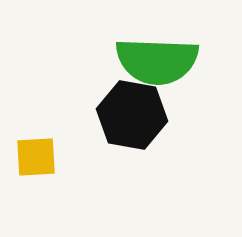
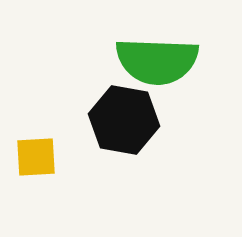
black hexagon: moved 8 px left, 5 px down
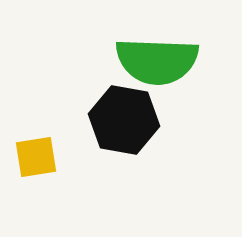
yellow square: rotated 6 degrees counterclockwise
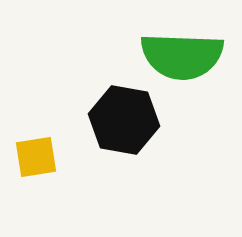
green semicircle: moved 25 px right, 5 px up
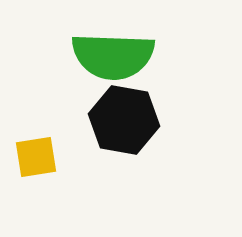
green semicircle: moved 69 px left
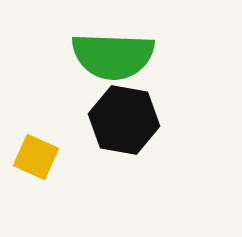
yellow square: rotated 33 degrees clockwise
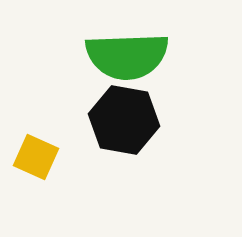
green semicircle: moved 14 px right; rotated 4 degrees counterclockwise
